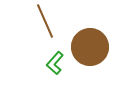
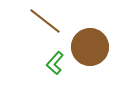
brown line: rotated 28 degrees counterclockwise
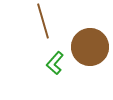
brown line: moved 2 px left; rotated 36 degrees clockwise
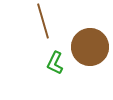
green L-shape: rotated 15 degrees counterclockwise
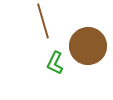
brown circle: moved 2 px left, 1 px up
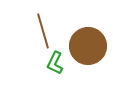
brown line: moved 10 px down
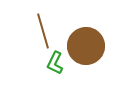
brown circle: moved 2 px left
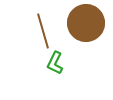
brown circle: moved 23 px up
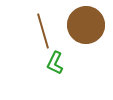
brown circle: moved 2 px down
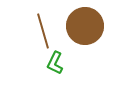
brown circle: moved 1 px left, 1 px down
